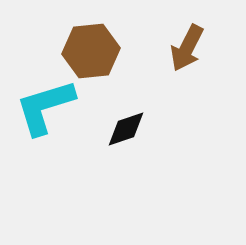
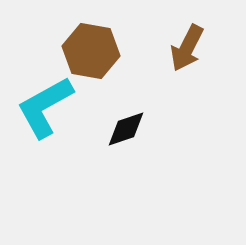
brown hexagon: rotated 16 degrees clockwise
cyan L-shape: rotated 12 degrees counterclockwise
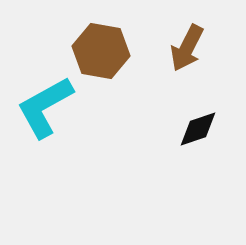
brown hexagon: moved 10 px right
black diamond: moved 72 px right
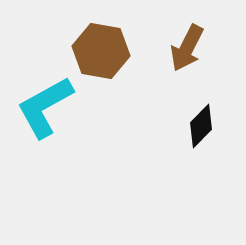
black diamond: moved 3 px right, 3 px up; rotated 27 degrees counterclockwise
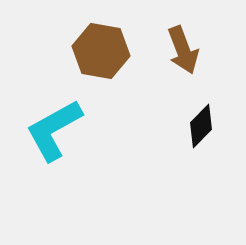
brown arrow: moved 4 px left, 2 px down; rotated 48 degrees counterclockwise
cyan L-shape: moved 9 px right, 23 px down
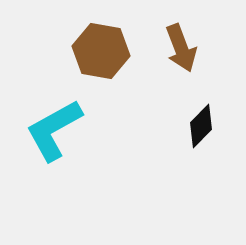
brown arrow: moved 2 px left, 2 px up
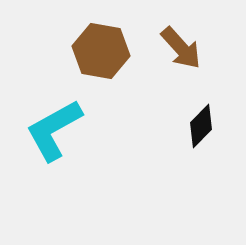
brown arrow: rotated 21 degrees counterclockwise
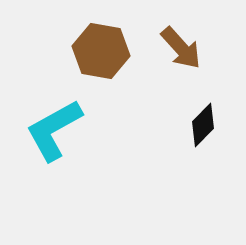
black diamond: moved 2 px right, 1 px up
